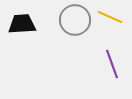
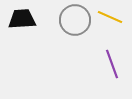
black trapezoid: moved 5 px up
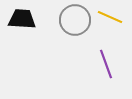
black trapezoid: rotated 8 degrees clockwise
purple line: moved 6 px left
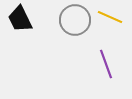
black trapezoid: moved 2 px left; rotated 120 degrees counterclockwise
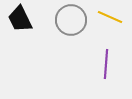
gray circle: moved 4 px left
purple line: rotated 24 degrees clockwise
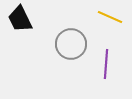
gray circle: moved 24 px down
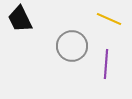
yellow line: moved 1 px left, 2 px down
gray circle: moved 1 px right, 2 px down
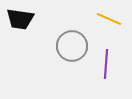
black trapezoid: rotated 56 degrees counterclockwise
